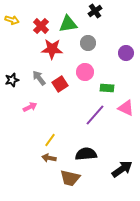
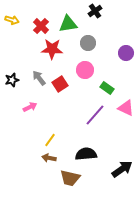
pink circle: moved 2 px up
green rectangle: rotated 32 degrees clockwise
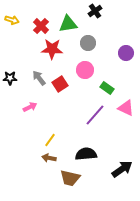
black star: moved 2 px left, 2 px up; rotated 16 degrees clockwise
